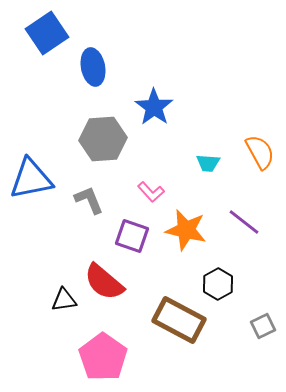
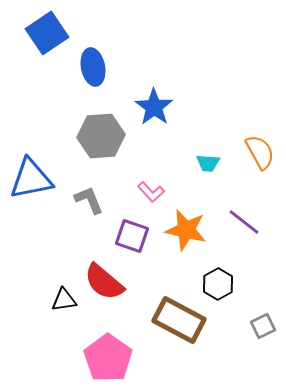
gray hexagon: moved 2 px left, 3 px up
pink pentagon: moved 5 px right, 1 px down
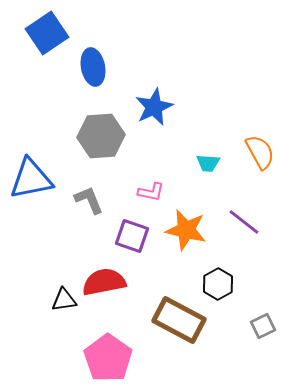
blue star: rotated 12 degrees clockwise
pink L-shape: rotated 36 degrees counterclockwise
red semicircle: rotated 129 degrees clockwise
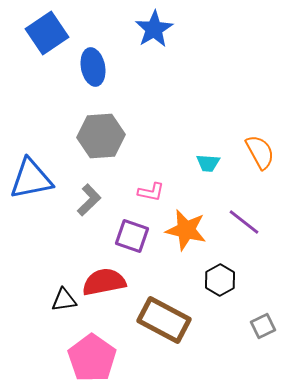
blue star: moved 78 px up; rotated 6 degrees counterclockwise
gray L-shape: rotated 68 degrees clockwise
black hexagon: moved 2 px right, 4 px up
brown rectangle: moved 15 px left
pink pentagon: moved 16 px left
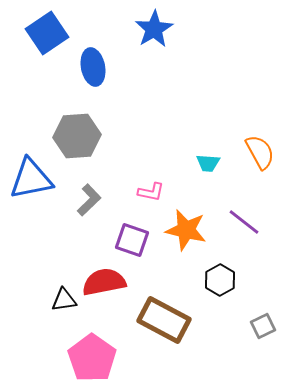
gray hexagon: moved 24 px left
purple square: moved 4 px down
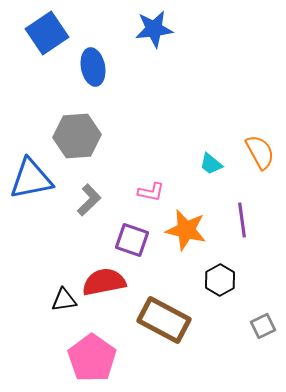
blue star: rotated 24 degrees clockwise
cyan trapezoid: moved 3 px right, 1 px down; rotated 35 degrees clockwise
purple line: moved 2 px left, 2 px up; rotated 44 degrees clockwise
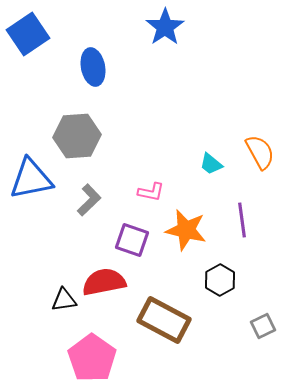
blue star: moved 11 px right, 2 px up; rotated 27 degrees counterclockwise
blue square: moved 19 px left, 1 px down
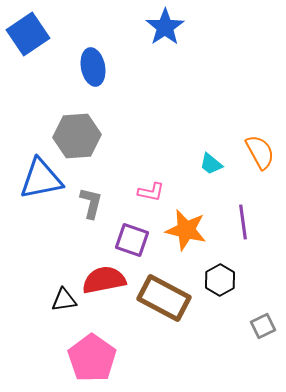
blue triangle: moved 10 px right
gray L-shape: moved 2 px right, 3 px down; rotated 32 degrees counterclockwise
purple line: moved 1 px right, 2 px down
red semicircle: moved 2 px up
brown rectangle: moved 22 px up
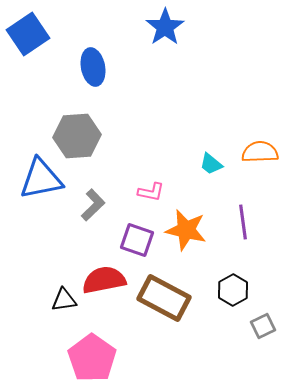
orange semicircle: rotated 63 degrees counterclockwise
gray L-shape: moved 2 px right, 2 px down; rotated 32 degrees clockwise
purple square: moved 5 px right
black hexagon: moved 13 px right, 10 px down
